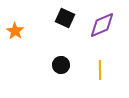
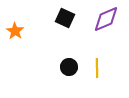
purple diamond: moved 4 px right, 6 px up
black circle: moved 8 px right, 2 px down
yellow line: moved 3 px left, 2 px up
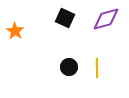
purple diamond: rotated 8 degrees clockwise
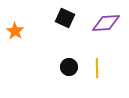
purple diamond: moved 4 px down; rotated 12 degrees clockwise
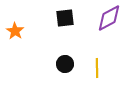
black square: rotated 30 degrees counterclockwise
purple diamond: moved 3 px right, 5 px up; rotated 24 degrees counterclockwise
black circle: moved 4 px left, 3 px up
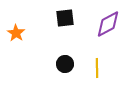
purple diamond: moved 1 px left, 6 px down
orange star: moved 1 px right, 2 px down
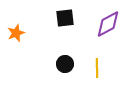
orange star: rotated 18 degrees clockwise
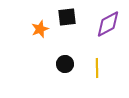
black square: moved 2 px right, 1 px up
orange star: moved 24 px right, 4 px up
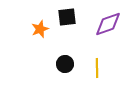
purple diamond: rotated 8 degrees clockwise
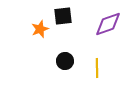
black square: moved 4 px left, 1 px up
black circle: moved 3 px up
